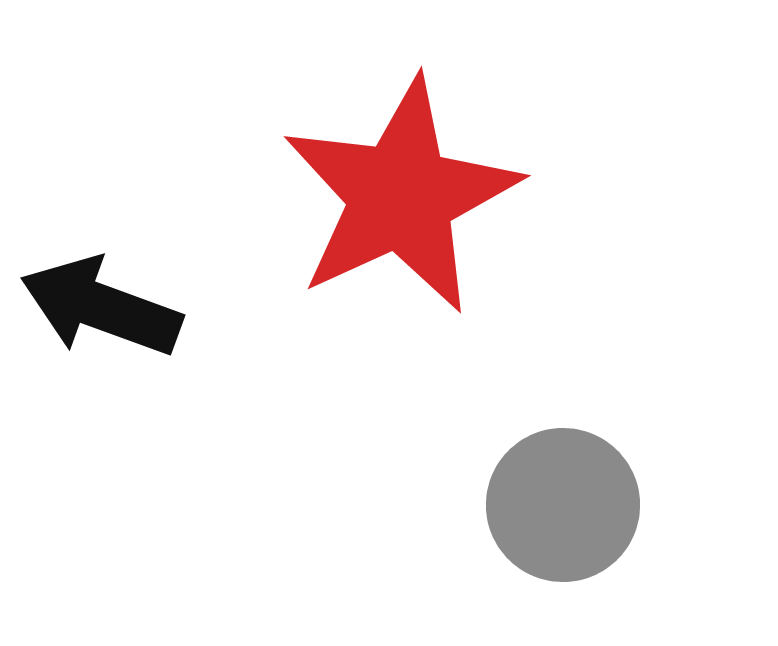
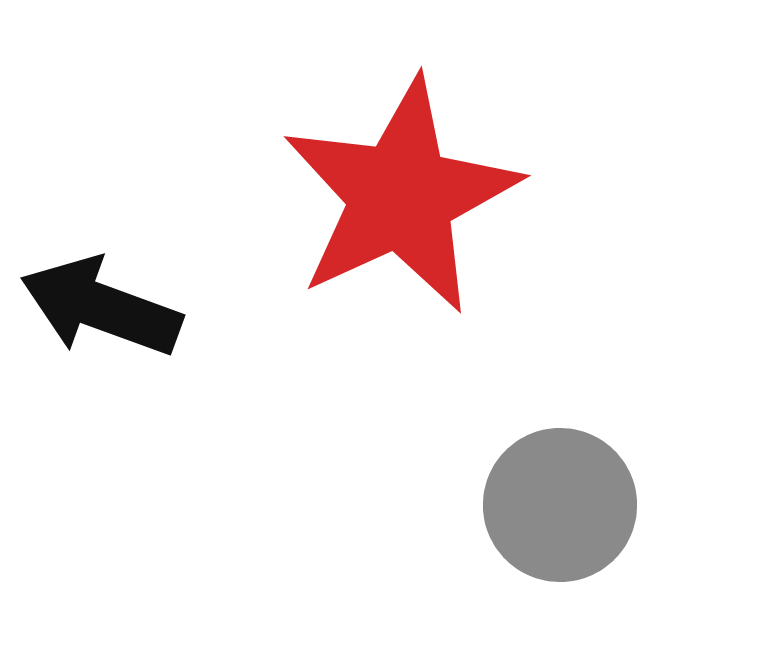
gray circle: moved 3 px left
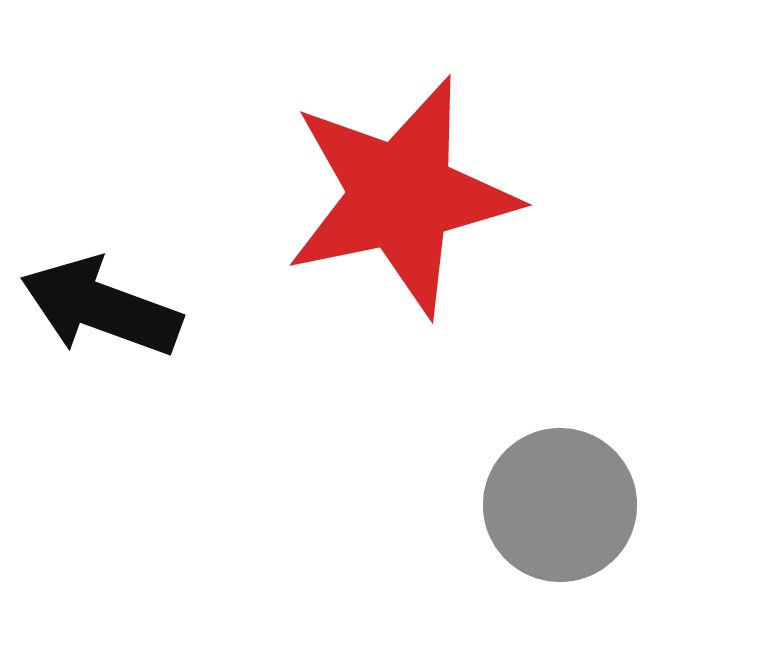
red star: rotated 13 degrees clockwise
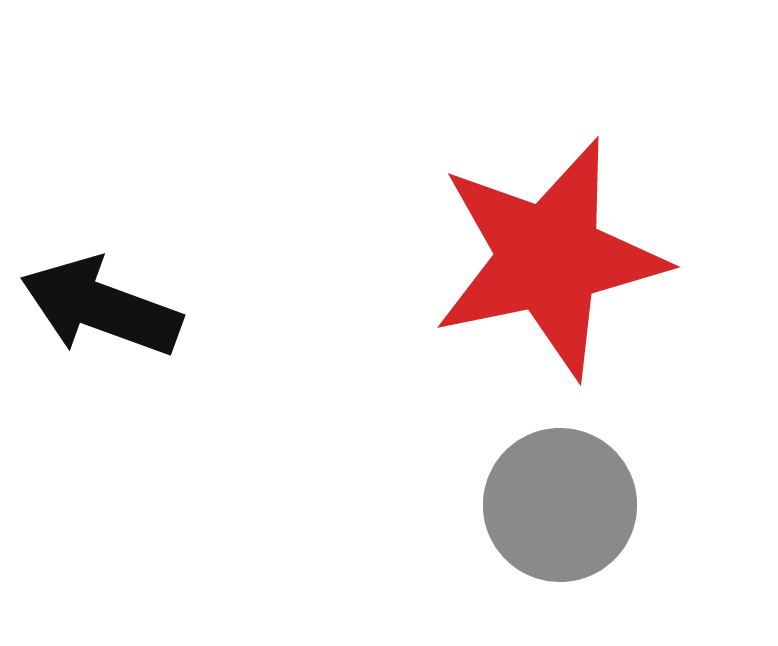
red star: moved 148 px right, 62 px down
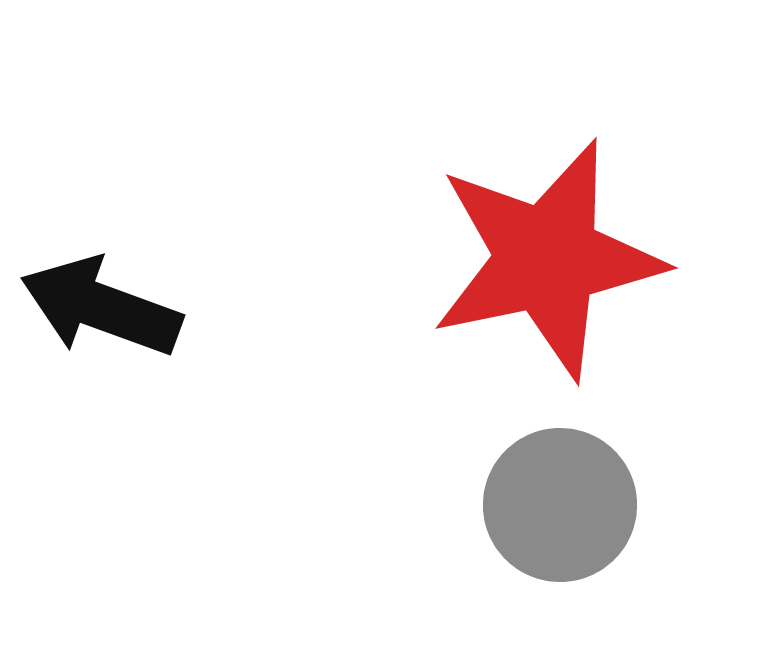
red star: moved 2 px left, 1 px down
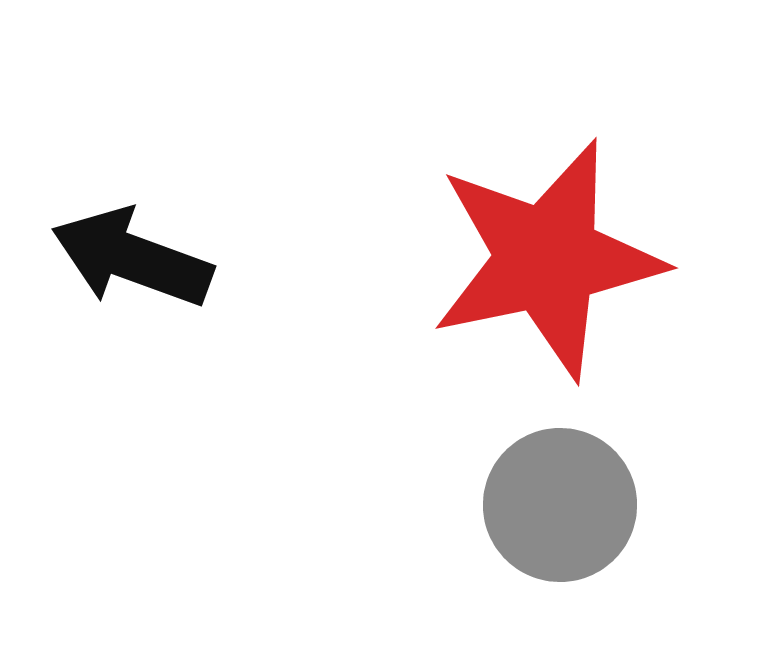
black arrow: moved 31 px right, 49 px up
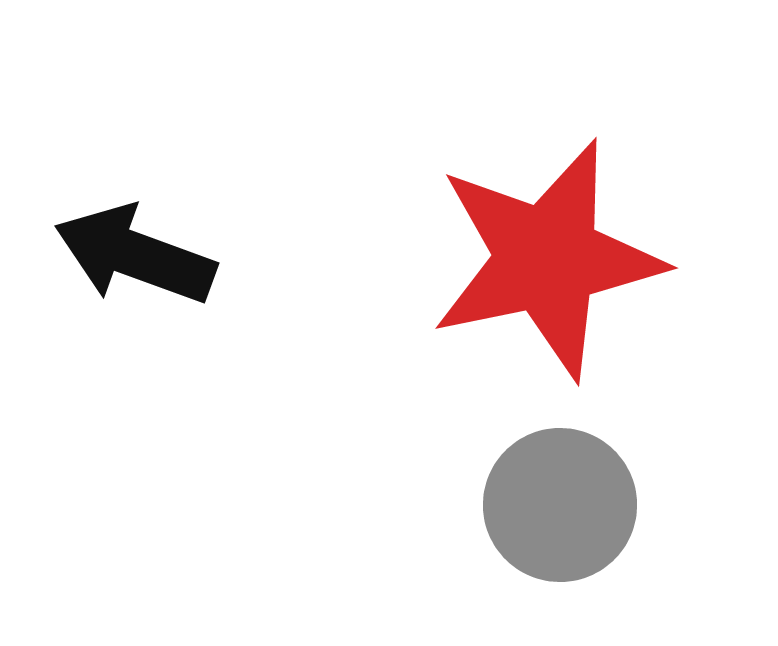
black arrow: moved 3 px right, 3 px up
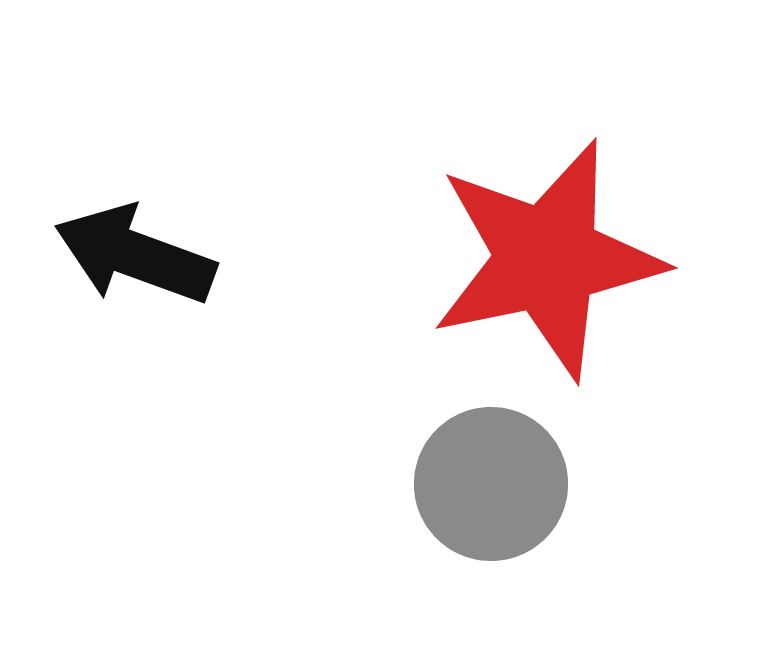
gray circle: moved 69 px left, 21 px up
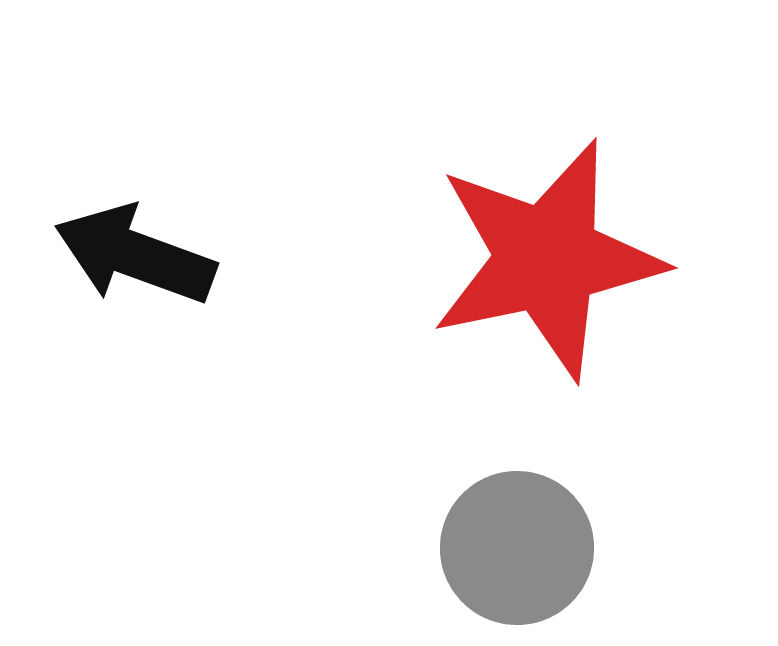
gray circle: moved 26 px right, 64 px down
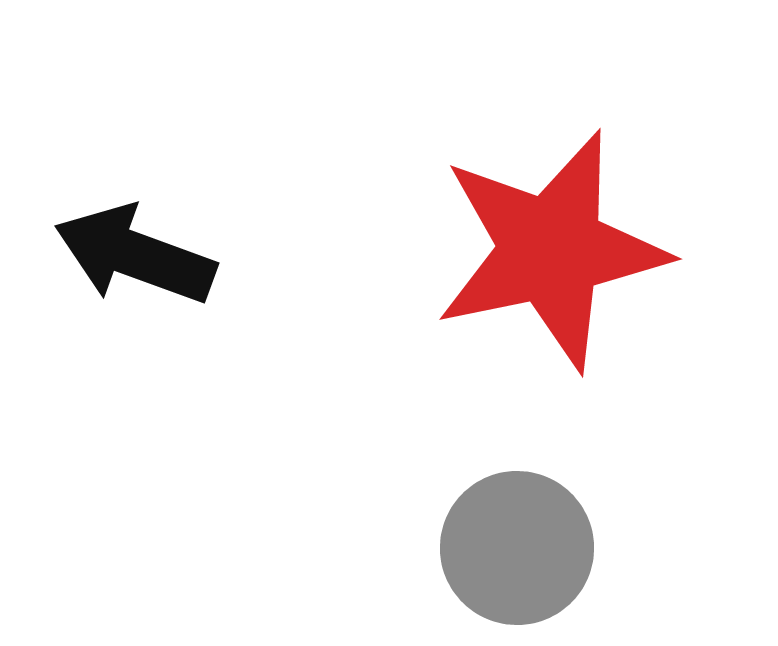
red star: moved 4 px right, 9 px up
